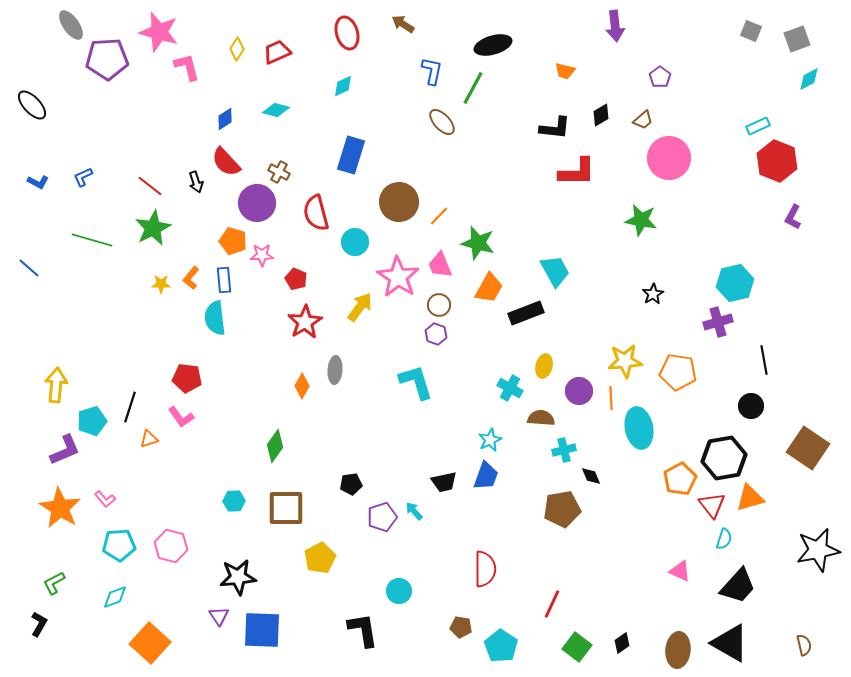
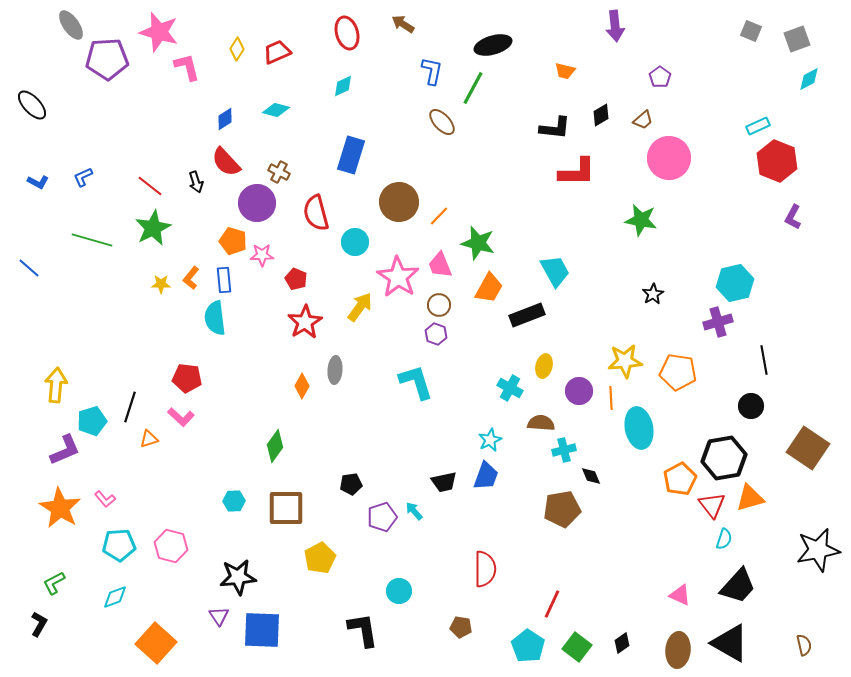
black rectangle at (526, 313): moved 1 px right, 2 px down
pink L-shape at (181, 417): rotated 12 degrees counterclockwise
brown semicircle at (541, 418): moved 5 px down
pink triangle at (680, 571): moved 24 px down
orange square at (150, 643): moved 6 px right
cyan pentagon at (501, 646): moved 27 px right
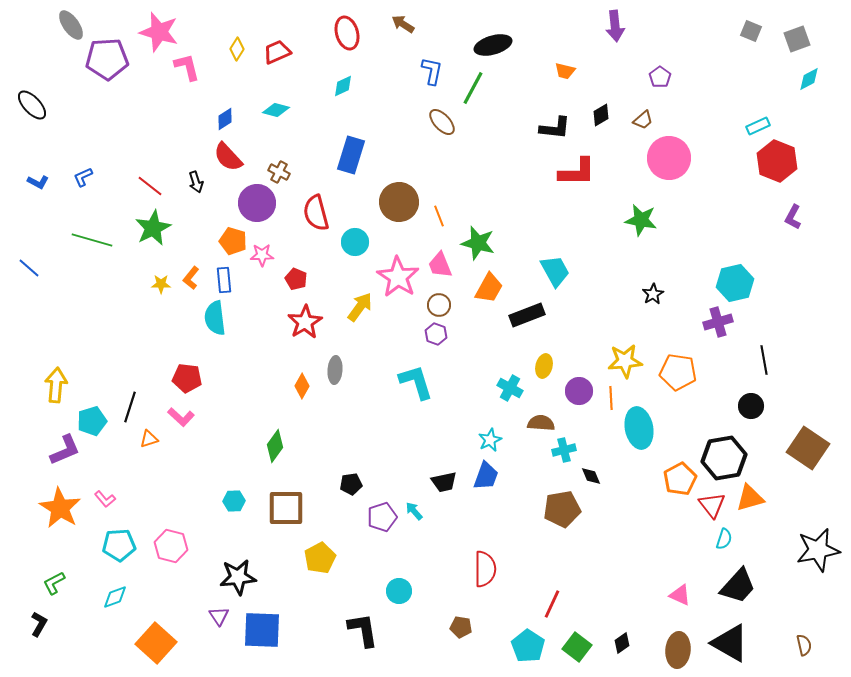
red semicircle at (226, 162): moved 2 px right, 5 px up
orange line at (439, 216): rotated 65 degrees counterclockwise
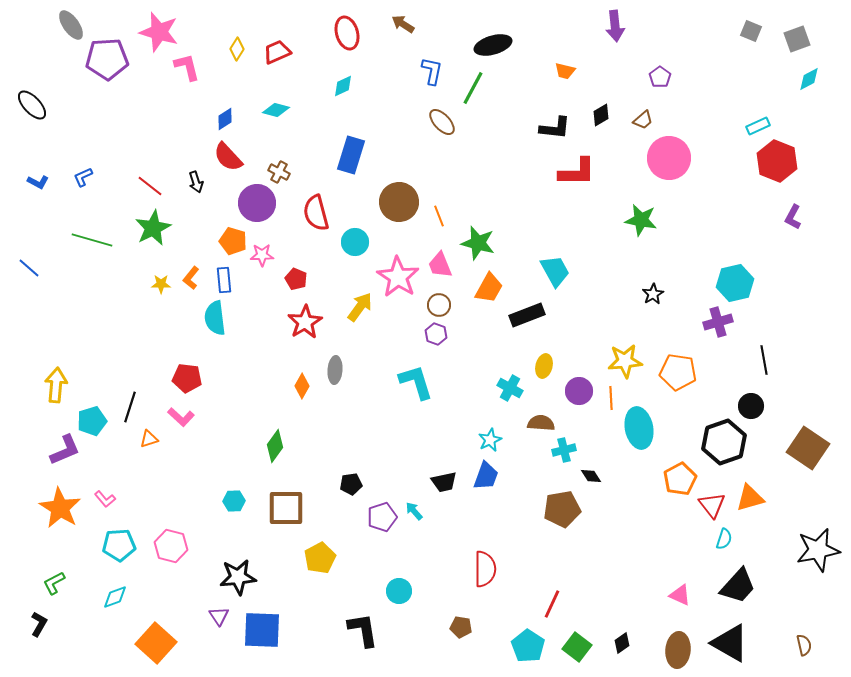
black hexagon at (724, 458): moved 16 px up; rotated 9 degrees counterclockwise
black diamond at (591, 476): rotated 10 degrees counterclockwise
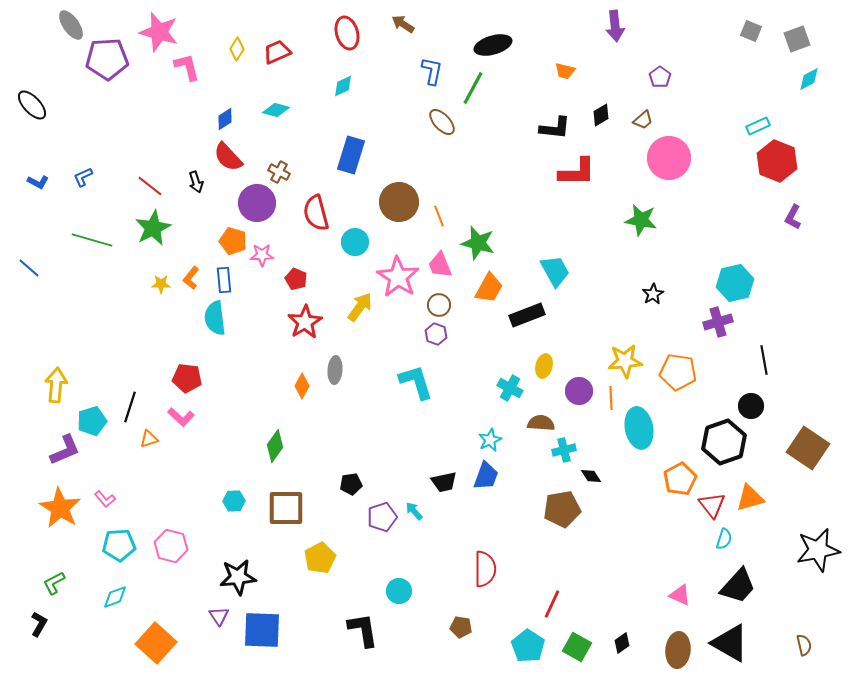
green square at (577, 647): rotated 8 degrees counterclockwise
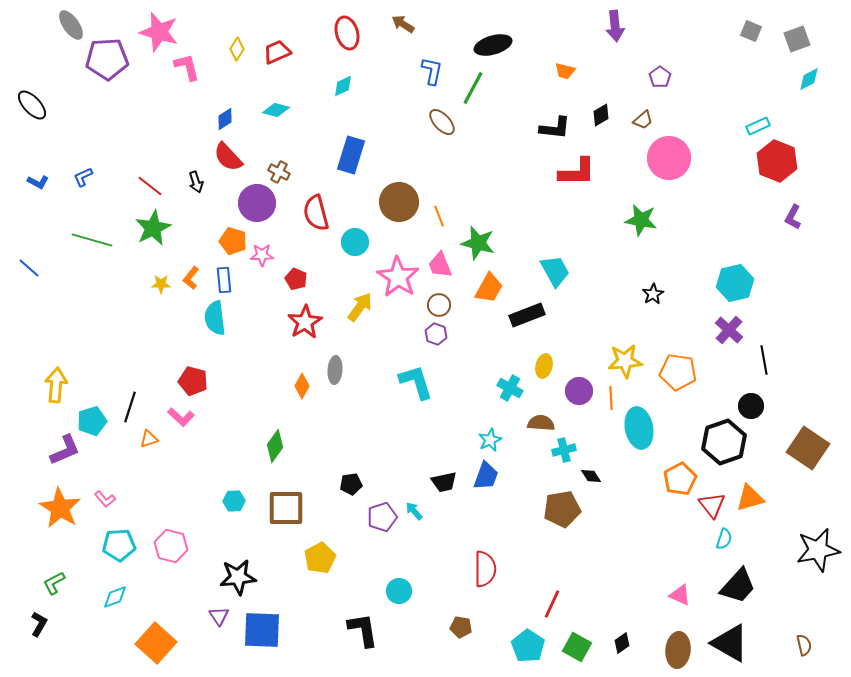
purple cross at (718, 322): moved 11 px right, 8 px down; rotated 32 degrees counterclockwise
red pentagon at (187, 378): moved 6 px right, 3 px down; rotated 8 degrees clockwise
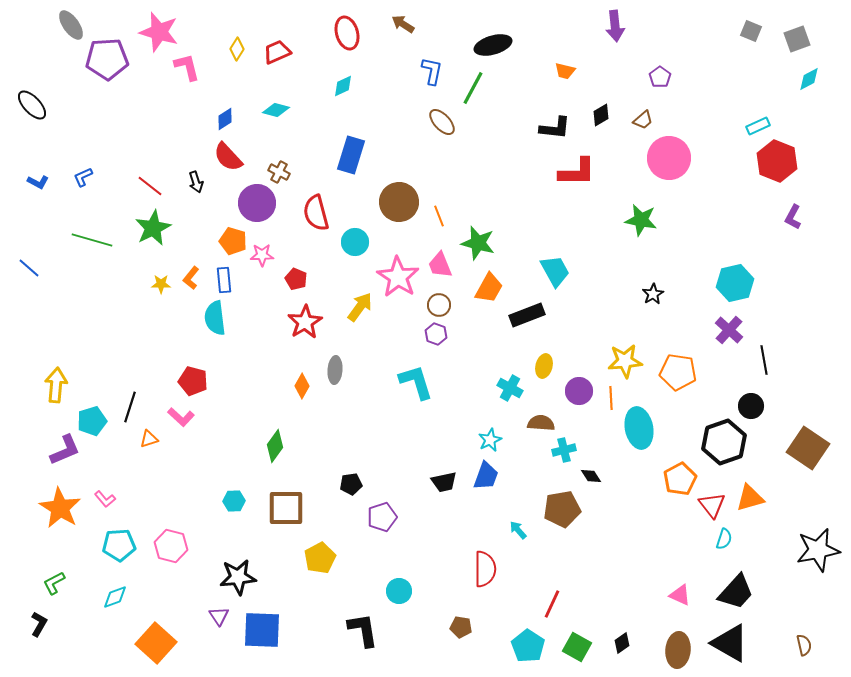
cyan arrow at (414, 511): moved 104 px right, 19 px down
black trapezoid at (738, 586): moved 2 px left, 6 px down
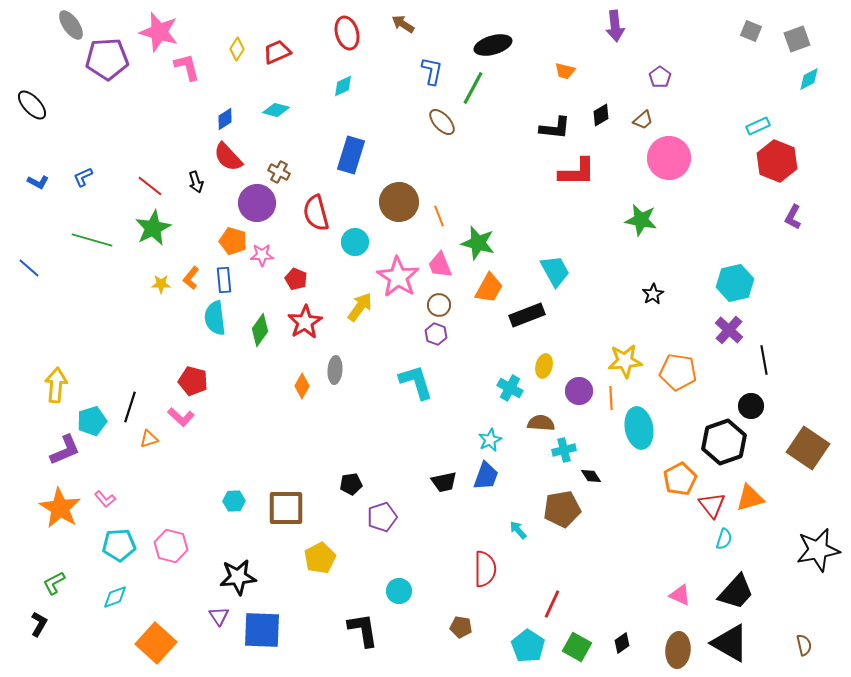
green diamond at (275, 446): moved 15 px left, 116 px up
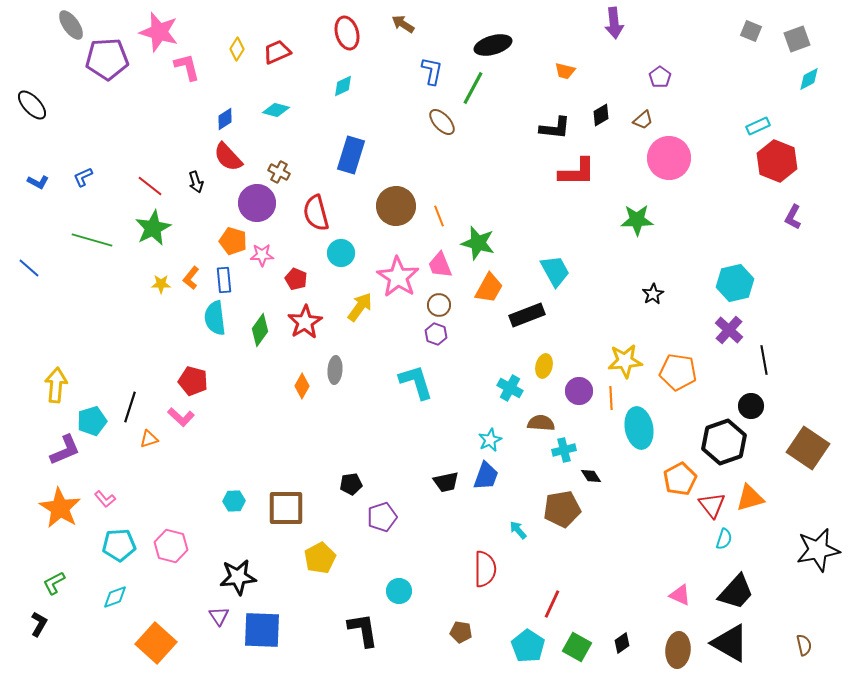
purple arrow at (615, 26): moved 1 px left, 3 px up
brown circle at (399, 202): moved 3 px left, 4 px down
green star at (641, 220): moved 4 px left; rotated 12 degrees counterclockwise
cyan circle at (355, 242): moved 14 px left, 11 px down
black trapezoid at (444, 482): moved 2 px right
brown pentagon at (461, 627): moved 5 px down
